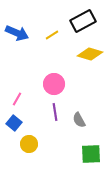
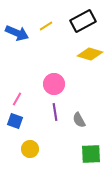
yellow line: moved 6 px left, 9 px up
blue square: moved 1 px right, 2 px up; rotated 21 degrees counterclockwise
yellow circle: moved 1 px right, 5 px down
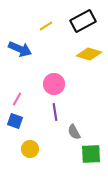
blue arrow: moved 3 px right, 16 px down
yellow diamond: moved 1 px left
gray semicircle: moved 5 px left, 12 px down
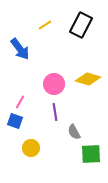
black rectangle: moved 2 px left, 4 px down; rotated 35 degrees counterclockwise
yellow line: moved 1 px left, 1 px up
blue arrow: rotated 30 degrees clockwise
yellow diamond: moved 1 px left, 25 px down
pink line: moved 3 px right, 3 px down
yellow circle: moved 1 px right, 1 px up
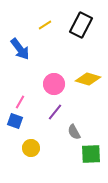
purple line: rotated 48 degrees clockwise
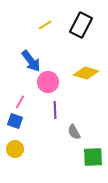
blue arrow: moved 11 px right, 12 px down
yellow diamond: moved 2 px left, 6 px up
pink circle: moved 6 px left, 2 px up
purple line: moved 2 px up; rotated 42 degrees counterclockwise
yellow circle: moved 16 px left, 1 px down
green square: moved 2 px right, 3 px down
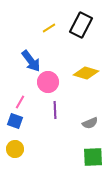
yellow line: moved 4 px right, 3 px down
gray semicircle: moved 16 px right, 9 px up; rotated 84 degrees counterclockwise
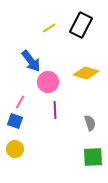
gray semicircle: rotated 84 degrees counterclockwise
